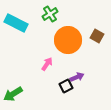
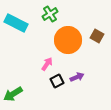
black square: moved 9 px left, 5 px up
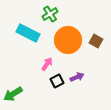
cyan rectangle: moved 12 px right, 10 px down
brown square: moved 1 px left, 5 px down
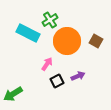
green cross: moved 6 px down
orange circle: moved 1 px left, 1 px down
purple arrow: moved 1 px right, 1 px up
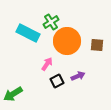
green cross: moved 1 px right, 2 px down
brown square: moved 1 px right, 4 px down; rotated 24 degrees counterclockwise
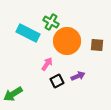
green cross: rotated 28 degrees counterclockwise
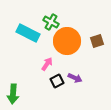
brown square: moved 4 px up; rotated 24 degrees counterclockwise
purple arrow: moved 3 px left, 2 px down; rotated 48 degrees clockwise
green arrow: rotated 54 degrees counterclockwise
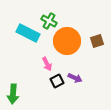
green cross: moved 2 px left, 1 px up
pink arrow: rotated 120 degrees clockwise
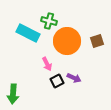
green cross: rotated 14 degrees counterclockwise
purple arrow: moved 1 px left
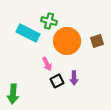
purple arrow: rotated 64 degrees clockwise
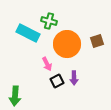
orange circle: moved 3 px down
green arrow: moved 2 px right, 2 px down
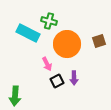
brown square: moved 2 px right
